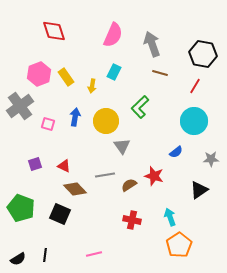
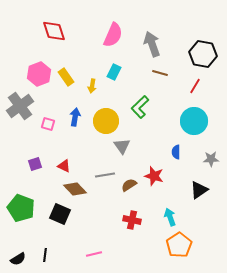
blue semicircle: rotated 128 degrees clockwise
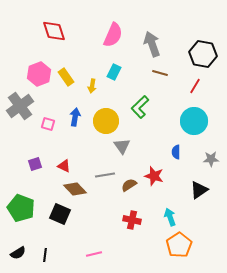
black semicircle: moved 6 px up
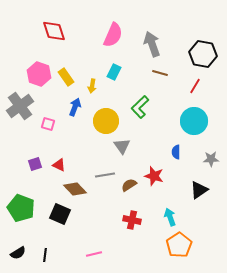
pink hexagon: rotated 20 degrees counterclockwise
blue arrow: moved 10 px up; rotated 12 degrees clockwise
red triangle: moved 5 px left, 1 px up
